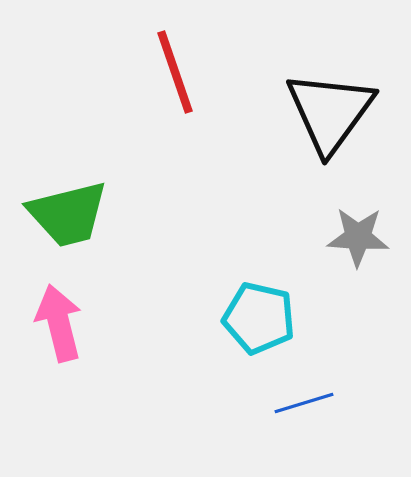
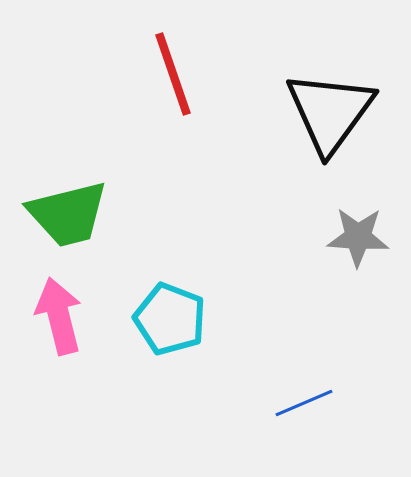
red line: moved 2 px left, 2 px down
cyan pentagon: moved 89 px left, 1 px down; rotated 8 degrees clockwise
pink arrow: moved 7 px up
blue line: rotated 6 degrees counterclockwise
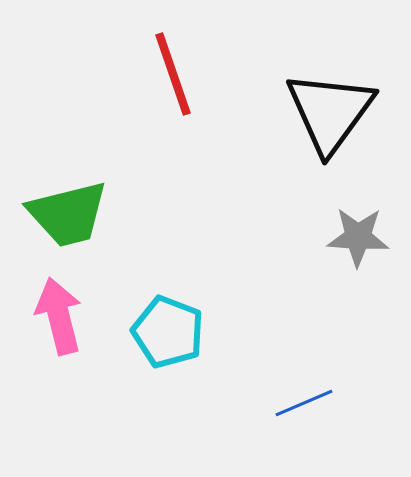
cyan pentagon: moved 2 px left, 13 px down
